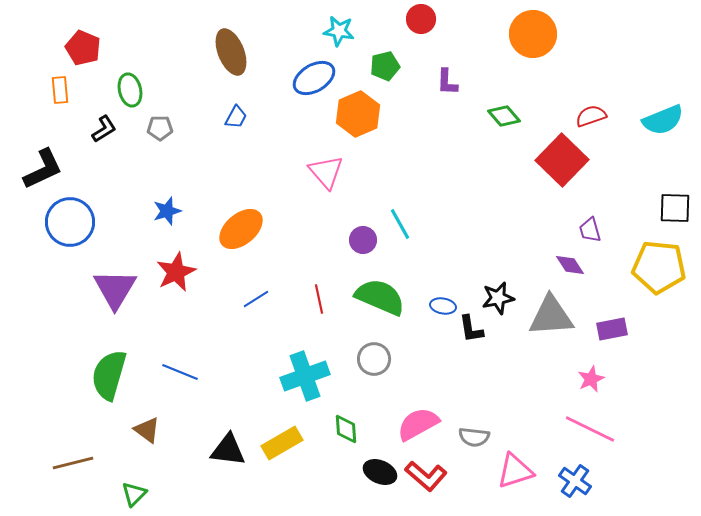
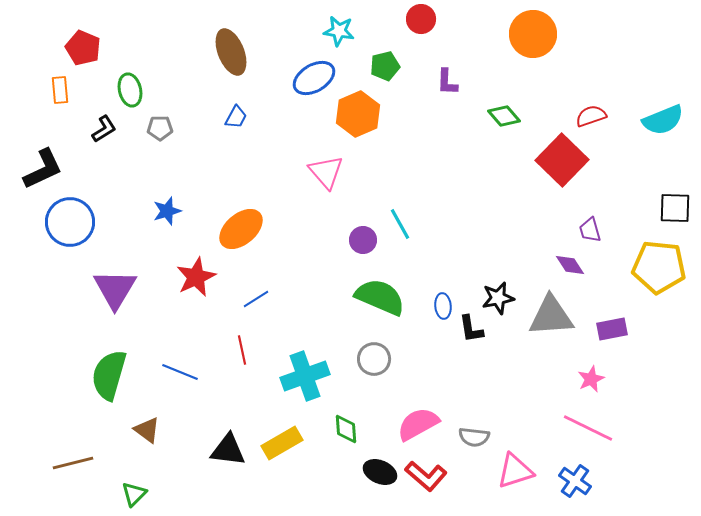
red star at (176, 272): moved 20 px right, 5 px down
red line at (319, 299): moved 77 px left, 51 px down
blue ellipse at (443, 306): rotated 75 degrees clockwise
pink line at (590, 429): moved 2 px left, 1 px up
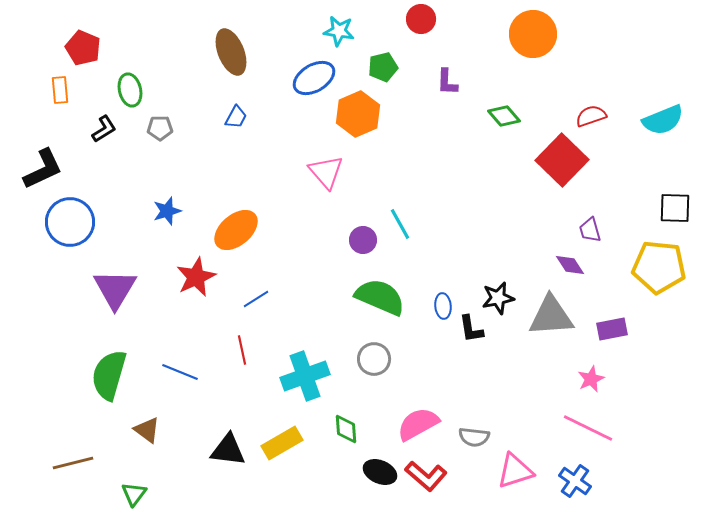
green pentagon at (385, 66): moved 2 px left, 1 px down
orange ellipse at (241, 229): moved 5 px left, 1 px down
green triangle at (134, 494): rotated 8 degrees counterclockwise
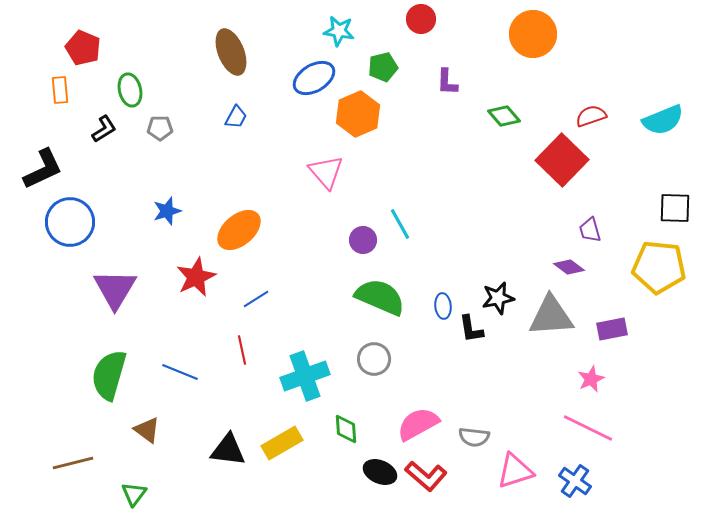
orange ellipse at (236, 230): moved 3 px right
purple diamond at (570, 265): moved 1 px left, 2 px down; rotated 20 degrees counterclockwise
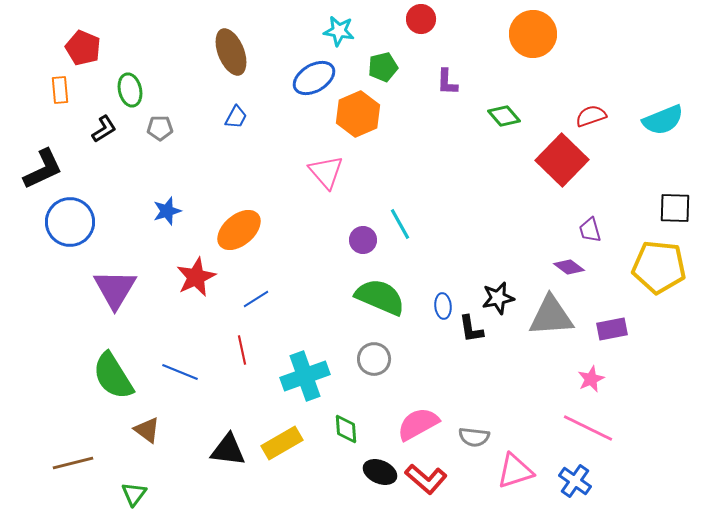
green semicircle at (109, 375): moved 4 px right, 1 px down; rotated 48 degrees counterclockwise
red L-shape at (426, 476): moved 3 px down
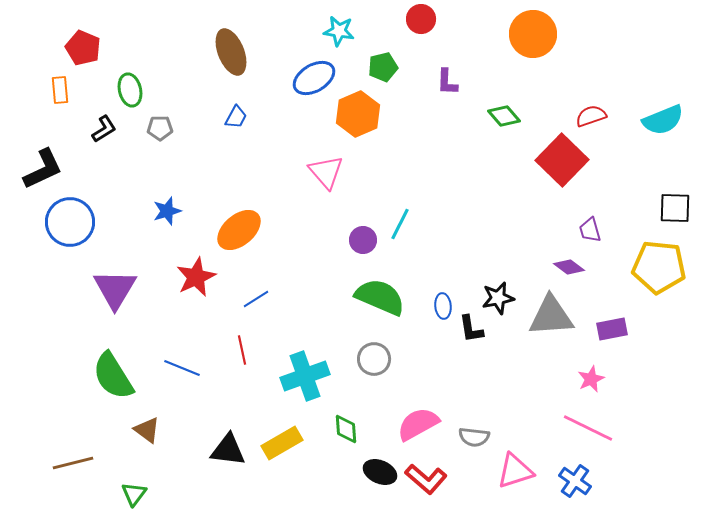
cyan line at (400, 224): rotated 56 degrees clockwise
blue line at (180, 372): moved 2 px right, 4 px up
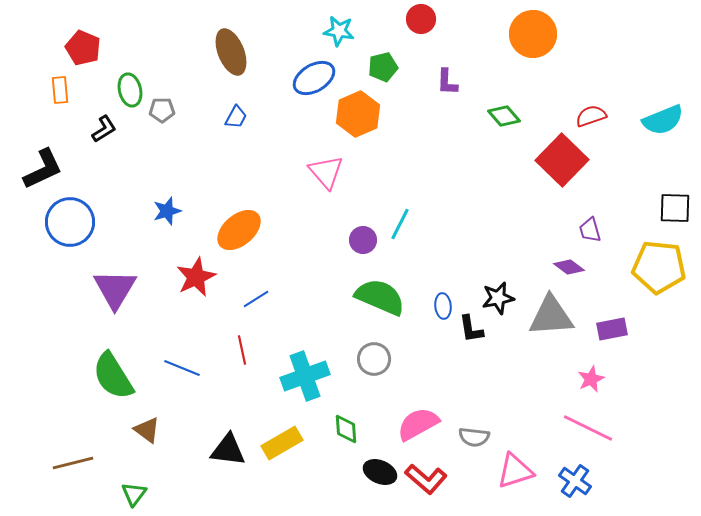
gray pentagon at (160, 128): moved 2 px right, 18 px up
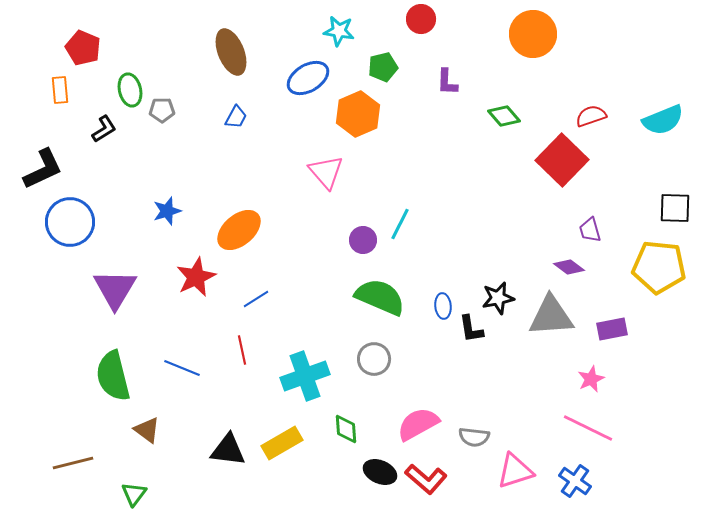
blue ellipse at (314, 78): moved 6 px left
green semicircle at (113, 376): rotated 18 degrees clockwise
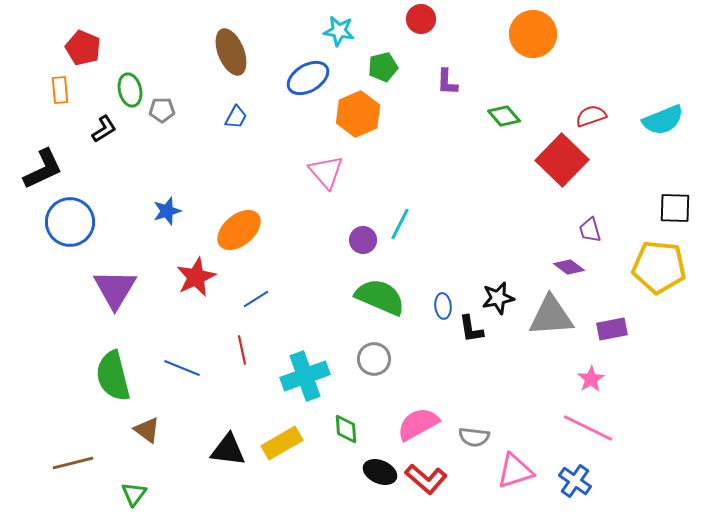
pink star at (591, 379): rotated 8 degrees counterclockwise
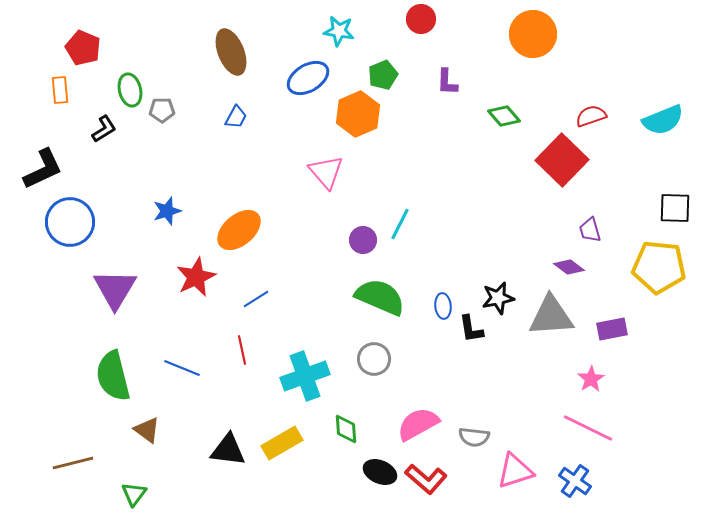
green pentagon at (383, 67): moved 8 px down; rotated 8 degrees counterclockwise
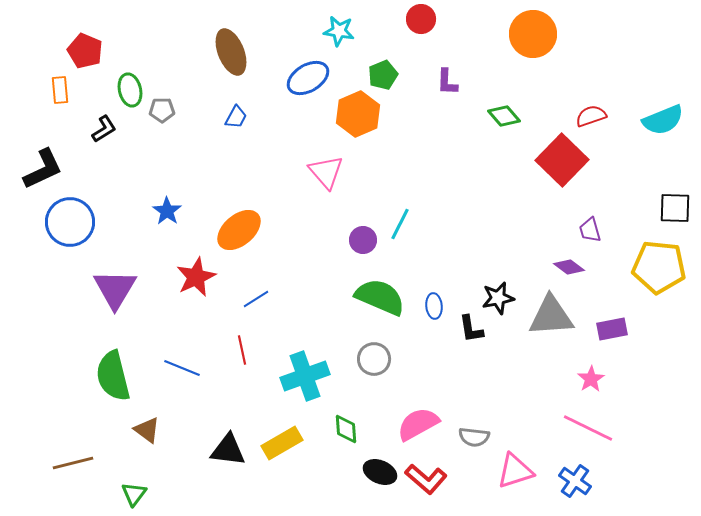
red pentagon at (83, 48): moved 2 px right, 3 px down
blue star at (167, 211): rotated 20 degrees counterclockwise
blue ellipse at (443, 306): moved 9 px left
